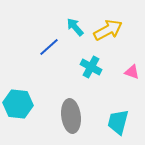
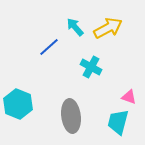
yellow arrow: moved 2 px up
pink triangle: moved 3 px left, 25 px down
cyan hexagon: rotated 16 degrees clockwise
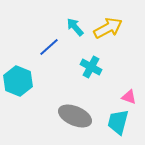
cyan hexagon: moved 23 px up
gray ellipse: moved 4 px right; rotated 60 degrees counterclockwise
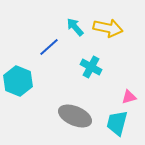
yellow arrow: rotated 40 degrees clockwise
pink triangle: rotated 35 degrees counterclockwise
cyan trapezoid: moved 1 px left, 1 px down
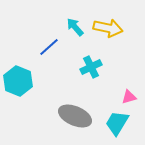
cyan cross: rotated 35 degrees clockwise
cyan trapezoid: rotated 16 degrees clockwise
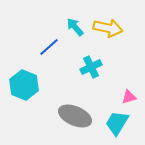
cyan hexagon: moved 6 px right, 4 px down
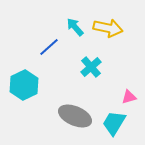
cyan cross: rotated 15 degrees counterclockwise
cyan hexagon: rotated 12 degrees clockwise
cyan trapezoid: moved 3 px left
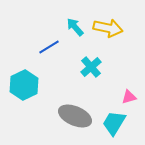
blue line: rotated 10 degrees clockwise
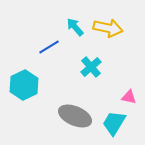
pink triangle: rotated 28 degrees clockwise
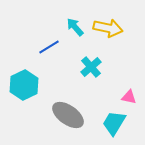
gray ellipse: moved 7 px left, 1 px up; rotated 12 degrees clockwise
